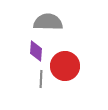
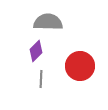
purple diamond: rotated 40 degrees clockwise
red circle: moved 15 px right
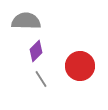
gray semicircle: moved 22 px left, 1 px up
gray line: rotated 36 degrees counterclockwise
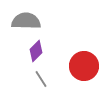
red circle: moved 4 px right
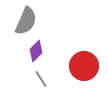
gray semicircle: rotated 112 degrees clockwise
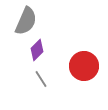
purple diamond: moved 1 px right, 1 px up
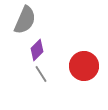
gray semicircle: moved 1 px left, 1 px up
gray line: moved 5 px up
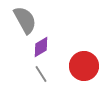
gray semicircle: rotated 52 degrees counterclockwise
purple diamond: moved 4 px right, 3 px up; rotated 15 degrees clockwise
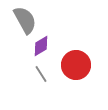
purple diamond: moved 1 px up
red circle: moved 8 px left, 1 px up
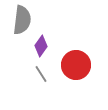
gray semicircle: moved 3 px left; rotated 36 degrees clockwise
purple diamond: rotated 25 degrees counterclockwise
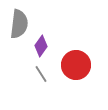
gray semicircle: moved 3 px left, 4 px down
